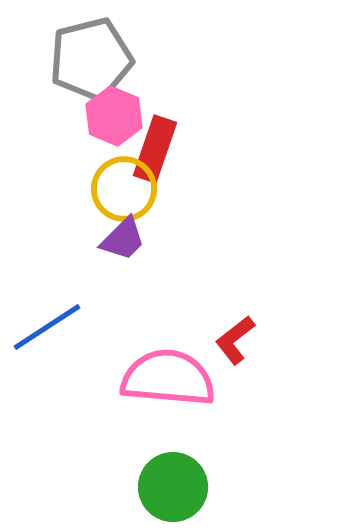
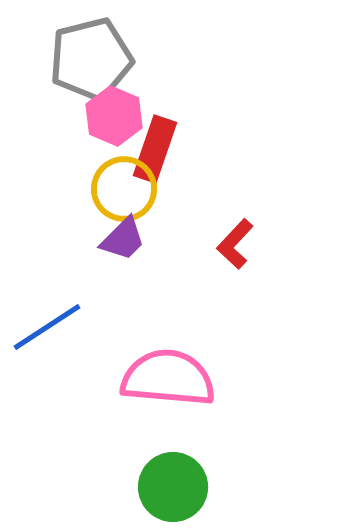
red L-shape: moved 96 px up; rotated 9 degrees counterclockwise
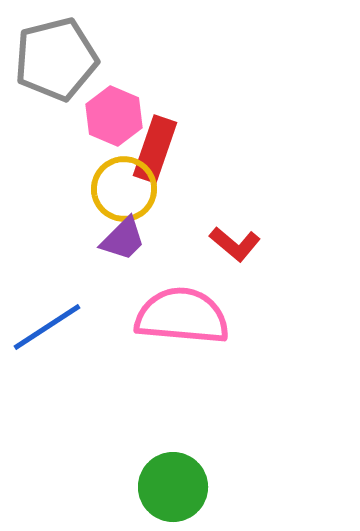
gray pentagon: moved 35 px left
red L-shape: rotated 93 degrees counterclockwise
pink semicircle: moved 14 px right, 62 px up
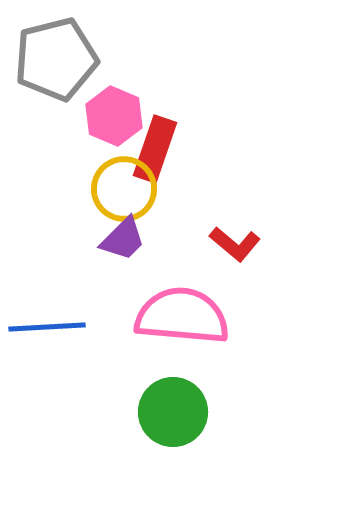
blue line: rotated 30 degrees clockwise
green circle: moved 75 px up
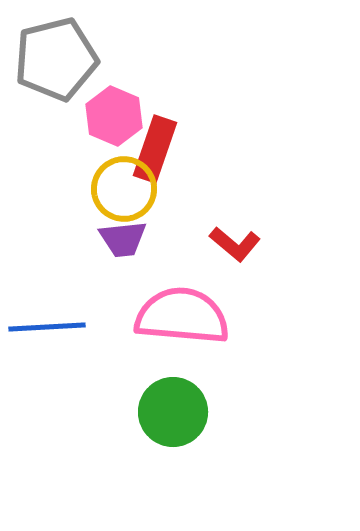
purple trapezoid: rotated 39 degrees clockwise
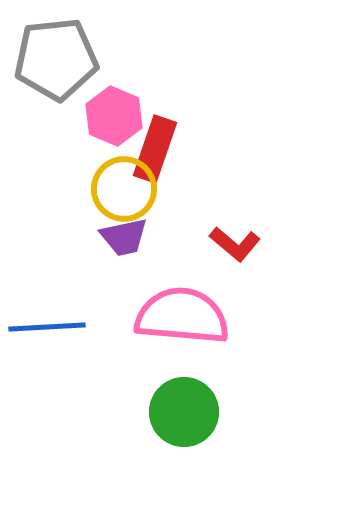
gray pentagon: rotated 8 degrees clockwise
purple trapezoid: moved 1 px right, 2 px up; rotated 6 degrees counterclockwise
green circle: moved 11 px right
